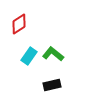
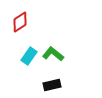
red diamond: moved 1 px right, 2 px up
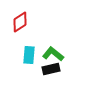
cyan rectangle: moved 1 px up; rotated 30 degrees counterclockwise
black rectangle: moved 1 px left, 16 px up
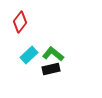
red diamond: rotated 20 degrees counterclockwise
cyan rectangle: rotated 42 degrees clockwise
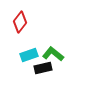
cyan rectangle: rotated 24 degrees clockwise
black rectangle: moved 8 px left, 1 px up
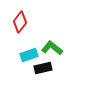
green L-shape: moved 1 px left, 6 px up
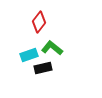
red diamond: moved 19 px right
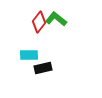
green L-shape: moved 4 px right, 29 px up
cyan rectangle: rotated 18 degrees clockwise
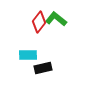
cyan rectangle: moved 1 px left
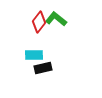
cyan rectangle: moved 6 px right
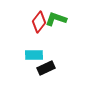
green L-shape: rotated 20 degrees counterclockwise
black rectangle: moved 3 px right; rotated 12 degrees counterclockwise
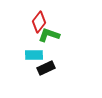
green L-shape: moved 7 px left, 16 px down
